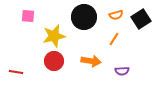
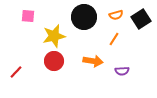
orange arrow: moved 2 px right
red line: rotated 56 degrees counterclockwise
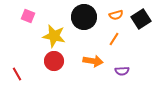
pink square: rotated 16 degrees clockwise
yellow star: rotated 25 degrees clockwise
red line: moved 1 px right, 2 px down; rotated 72 degrees counterclockwise
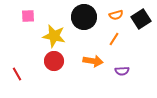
pink square: rotated 24 degrees counterclockwise
